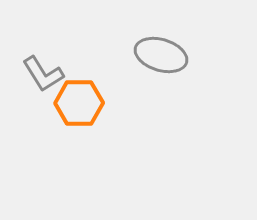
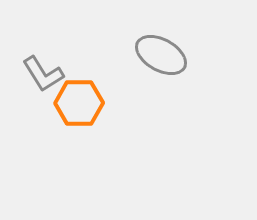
gray ellipse: rotated 12 degrees clockwise
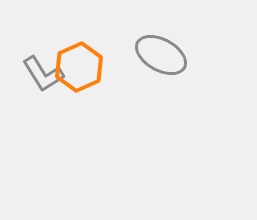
orange hexagon: moved 36 px up; rotated 24 degrees counterclockwise
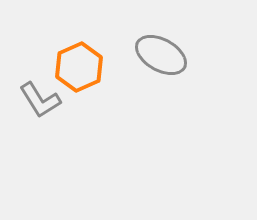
gray L-shape: moved 3 px left, 26 px down
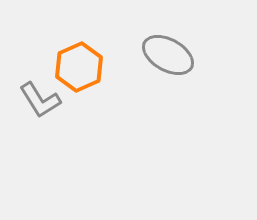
gray ellipse: moved 7 px right
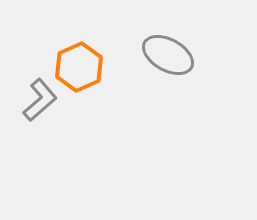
gray L-shape: rotated 99 degrees counterclockwise
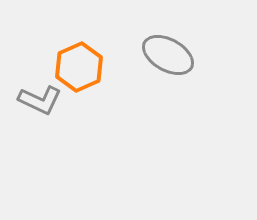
gray L-shape: rotated 66 degrees clockwise
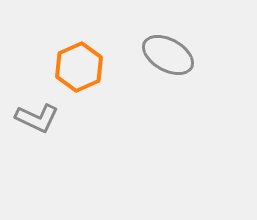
gray L-shape: moved 3 px left, 18 px down
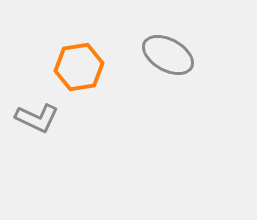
orange hexagon: rotated 15 degrees clockwise
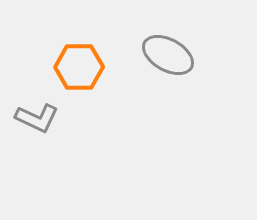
orange hexagon: rotated 9 degrees clockwise
